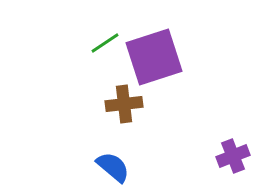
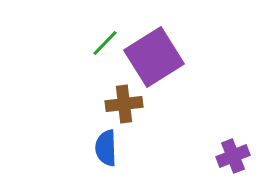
green line: rotated 12 degrees counterclockwise
purple square: rotated 14 degrees counterclockwise
blue semicircle: moved 7 px left, 19 px up; rotated 132 degrees counterclockwise
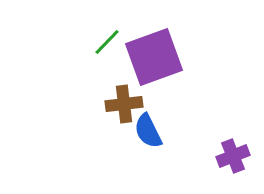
green line: moved 2 px right, 1 px up
purple square: rotated 12 degrees clockwise
blue semicircle: moved 42 px right, 17 px up; rotated 24 degrees counterclockwise
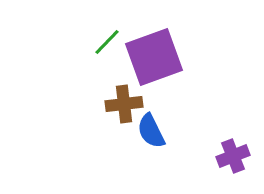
blue semicircle: moved 3 px right
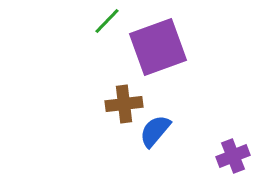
green line: moved 21 px up
purple square: moved 4 px right, 10 px up
blue semicircle: moved 4 px right; rotated 66 degrees clockwise
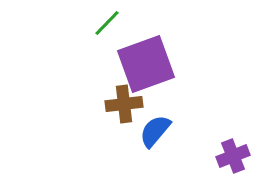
green line: moved 2 px down
purple square: moved 12 px left, 17 px down
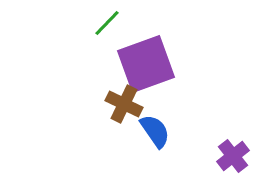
brown cross: rotated 33 degrees clockwise
blue semicircle: rotated 105 degrees clockwise
purple cross: rotated 16 degrees counterclockwise
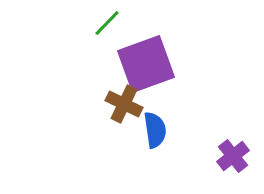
blue semicircle: moved 1 px up; rotated 27 degrees clockwise
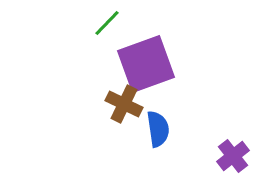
blue semicircle: moved 3 px right, 1 px up
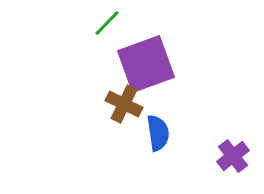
blue semicircle: moved 4 px down
